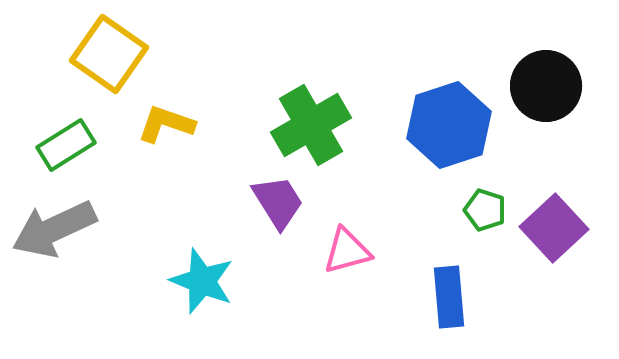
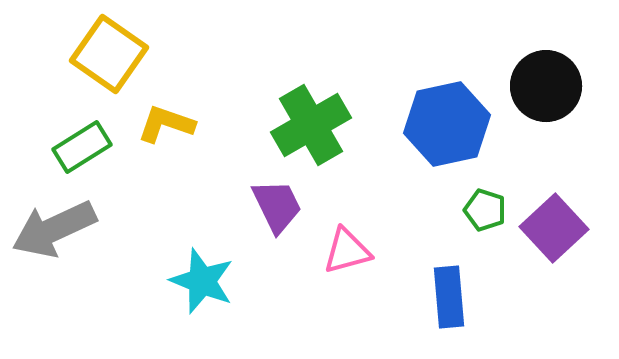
blue hexagon: moved 2 px left, 1 px up; rotated 6 degrees clockwise
green rectangle: moved 16 px right, 2 px down
purple trapezoid: moved 1 px left, 4 px down; rotated 6 degrees clockwise
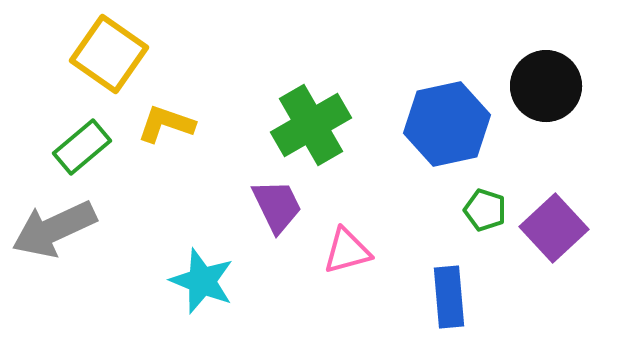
green rectangle: rotated 8 degrees counterclockwise
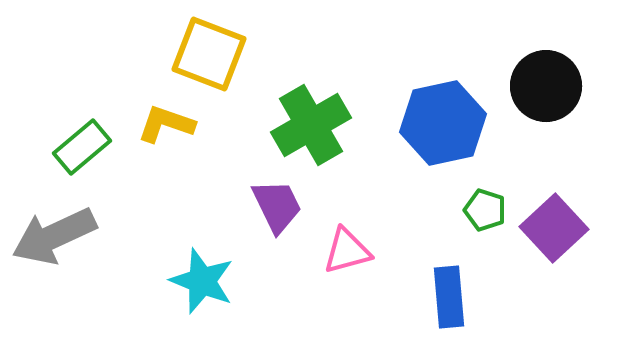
yellow square: moved 100 px right; rotated 14 degrees counterclockwise
blue hexagon: moved 4 px left, 1 px up
gray arrow: moved 7 px down
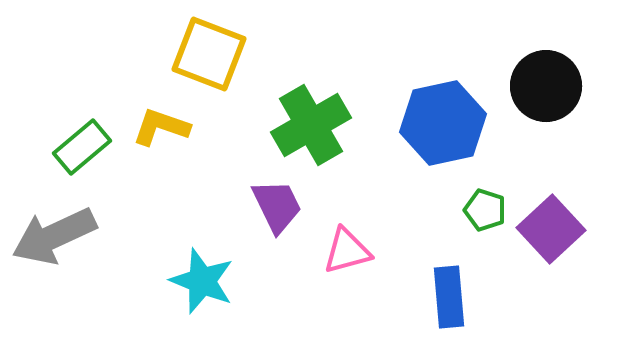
yellow L-shape: moved 5 px left, 3 px down
purple square: moved 3 px left, 1 px down
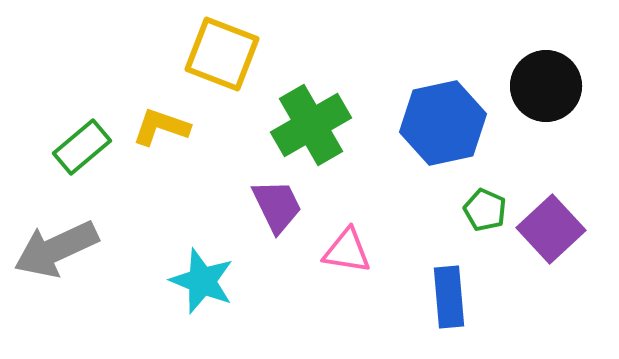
yellow square: moved 13 px right
green pentagon: rotated 6 degrees clockwise
gray arrow: moved 2 px right, 13 px down
pink triangle: rotated 24 degrees clockwise
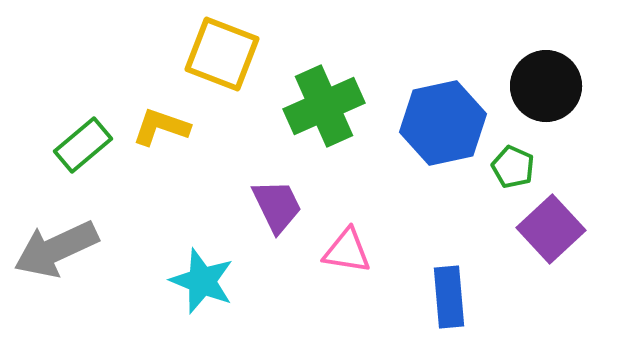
green cross: moved 13 px right, 19 px up; rotated 6 degrees clockwise
green rectangle: moved 1 px right, 2 px up
green pentagon: moved 28 px right, 43 px up
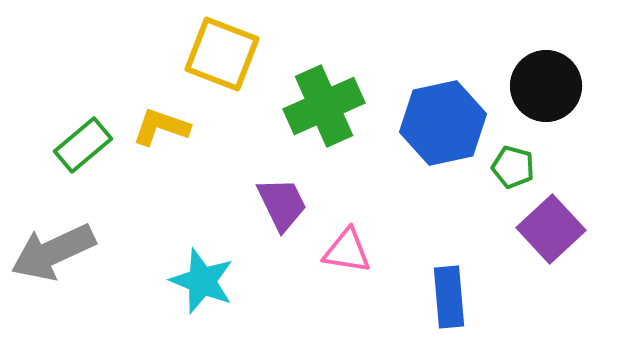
green pentagon: rotated 9 degrees counterclockwise
purple trapezoid: moved 5 px right, 2 px up
gray arrow: moved 3 px left, 3 px down
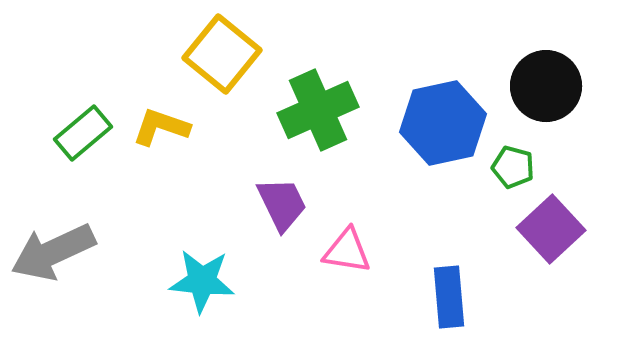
yellow square: rotated 18 degrees clockwise
green cross: moved 6 px left, 4 px down
green rectangle: moved 12 px up
cyan star: rotated 16 degrees counterclockwise
